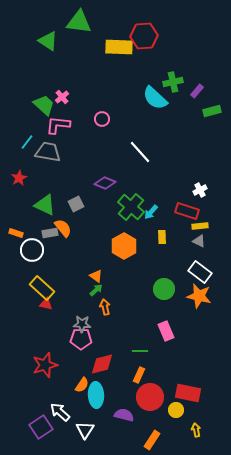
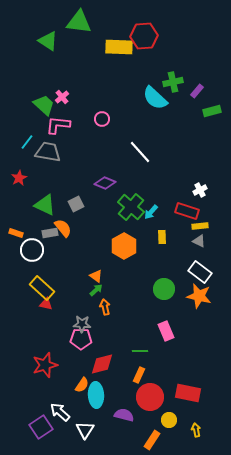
yellow circle at (176, 410): moved 7 px left, 10 px down
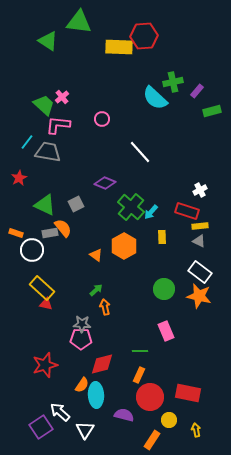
orange triangle at (96, 276): moved 21 px up
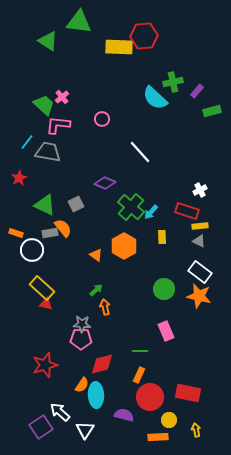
orange rectangle at (152, 440): moved 6 px right, 3 px up; rotated 54 degrees clockwise
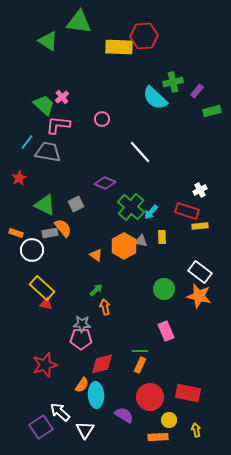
gray triangle at (199, 241): moved 58 px left; rotated 16 degrees counterclockwise
orange rectangle at (139, 375): moved 1 px right, 10 px up
purple semicircle at (124, 415): rotated 18 degrees clockwise
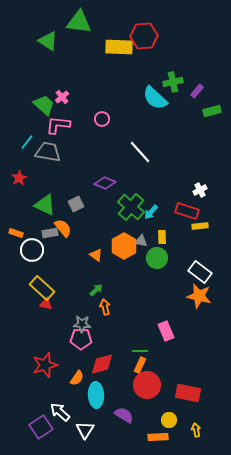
green circle at (164, 289): moved 7 px left, 31 px up
orange semicircle at (82, 385): moved 5 px left, 7 px up
red circle at (150, 397): moved 3 px left, 12 px up
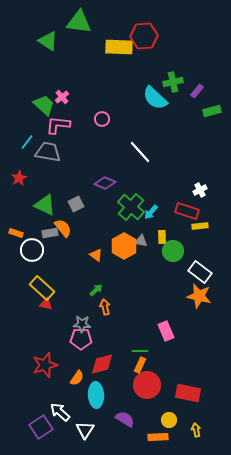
green circle at (157, 258): moved 16 px right, 7 px up
purple semicircle at (124, 415): moved 1 px right, 4 px down
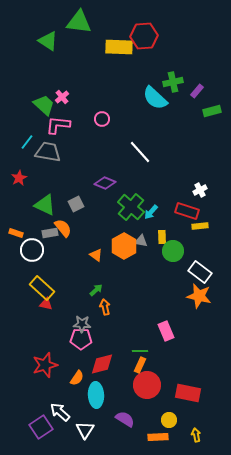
yellow arrow at (196, 430): moved 5 px down
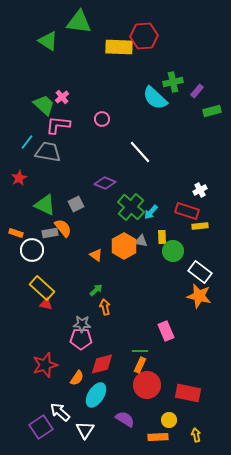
cyan ellipse at (96, 395): rotated 35 degrees clockwise
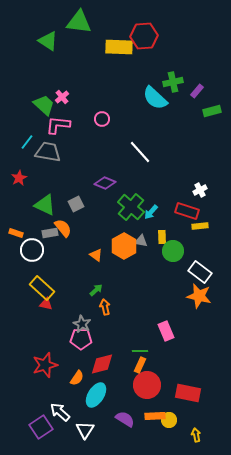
gray star at (82, 324): rotated 24 degrees clockwise
orange rectangle at (158, 437): moved 3 px left, 21 px up
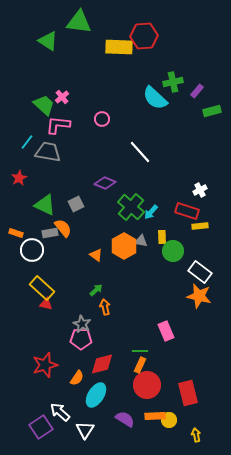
red rectangle at (188, 393): rotated 65 degrees clockwise
